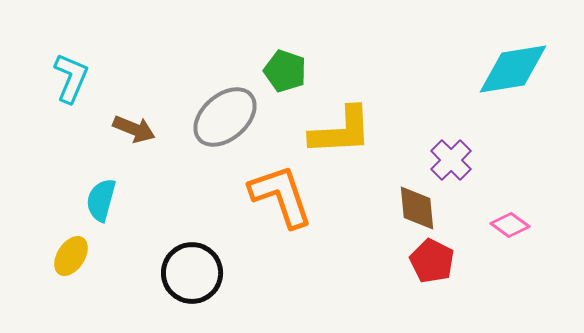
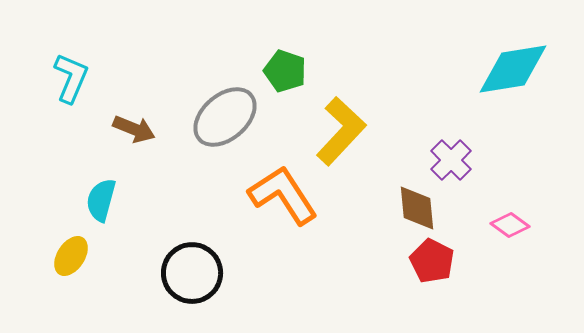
yellow L-shape: rotated 44 degrees counterclockwise
orange L-shape: moved 2 px right, 1 px up; rotated 14 degrees counterclockwise
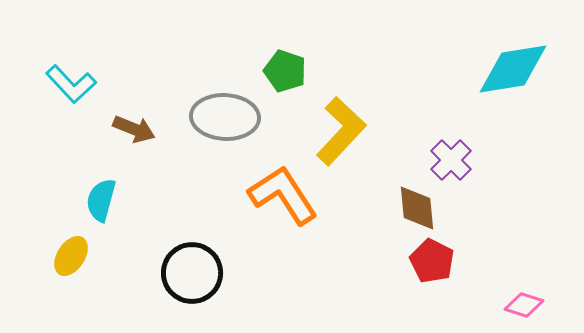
cyan L-shape: moved 6 px down; rotated 114 degrees clockwise
gray ellipse: rotated 44 degrees clockwise
pink diamond: moved 14 px right, 80 px down; rotated 18 degrees counterclockwise
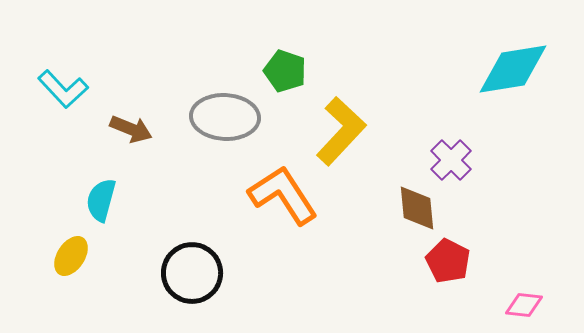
cyan L-shape: moved 8 px left, 5 px down
brown arrow: moved 3 px left
red pentagon: moved 16 px right
pink diamond: rotated 12 degrees counterclockwise
